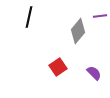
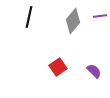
gray diamond: moved 5 px left, 10 px up
purple semicircle: moved 2 px up
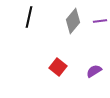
purple line: moved 5 px down
red square: rotated 18 degrees counterclockwise
purple semicircle: rotated 77 degrees counterclockwise
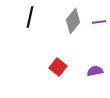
black line: moved 1 px right
purple line: moved 1 px left, 1 px down
purple semicircle: moved 1 px right; rotated 21 degrees clockwise
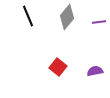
black line: moved 2 px left, 1 px up; rotated 35 degrees counterclockwise
gray diamond: moved 6 px left, 4 px up
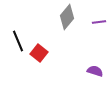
black line: moved 10 px left, 25 px down
red square: moved 19 px left, 14 px up
purple semicircle: rotated 28 degrees clockwise
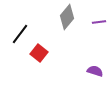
black line: moved 2 px right, 7 px up; rotated 60 degrees clockwise
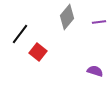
red square: moved 1 px left, 1 px up
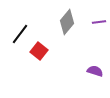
gray diamond: moved 5 px down
red square: moved 1 px right, 1 px up
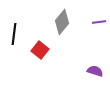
gray diamond: moved 5 px left
black line: moved 6 px left; rotated 30 degrees counterclockwise
red square: moved 1 px right, 1 px up
